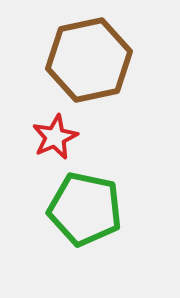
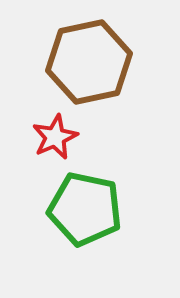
brown hexagon: moved 2 px down
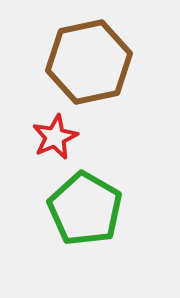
green pentagon: rotated 18 degrees clockwise
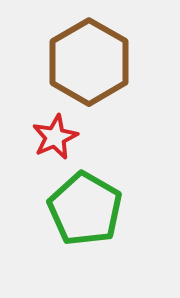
brown hexagon: rotated 18 degrees counterclockwise
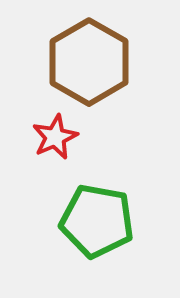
green pentagon: moved 12 px right, 12 px down; rotated 20 degrees counterclockwise
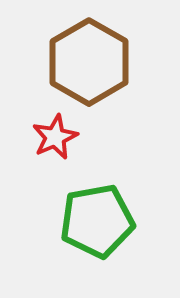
green pentagon: rotated 20 degrees counterclockwise
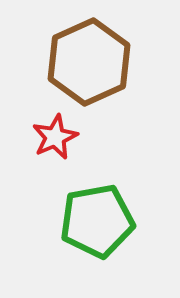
brown hexagon: rotated 6 degrees clockwise
